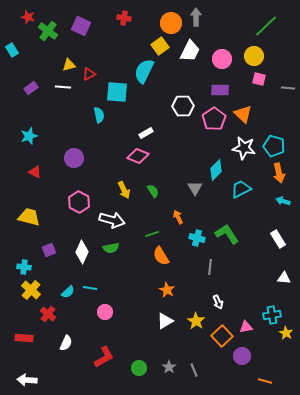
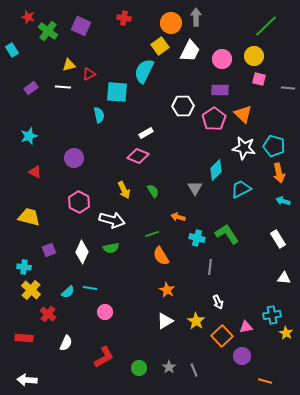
orange arrow at (178, 217): rotated 48 degrees counterclockwise
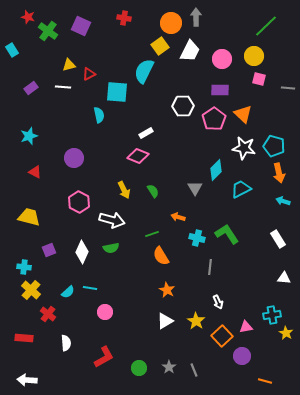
white semicircle at (66, 343): rotated 28 degrees counterclockwise
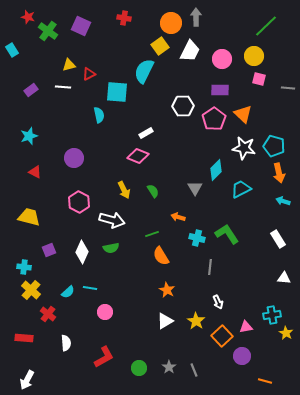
purple rectangle at (31, 88): moved 2 px down
white arrow at (27, 380): rotated 66 degrees counterclockwise
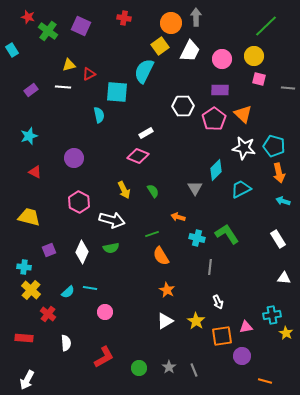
orange square at (222, 336): rotated 35 degrees clockwise
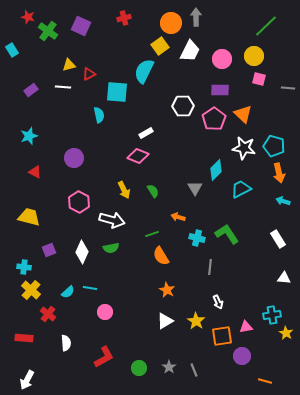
red cross at (124, 18): rotated 24 degrees counterclockwise
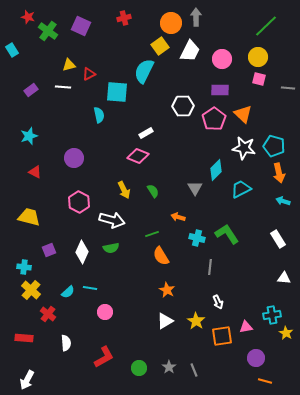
yellow circle at (254, 56): moved 4 px right, 1 px down
purple circle at (242, 356): moved 14 px right, 2 px down
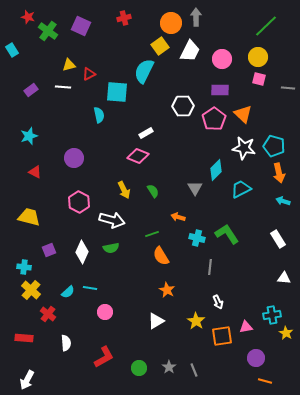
white triangle at (165, 321): moved 9 px left
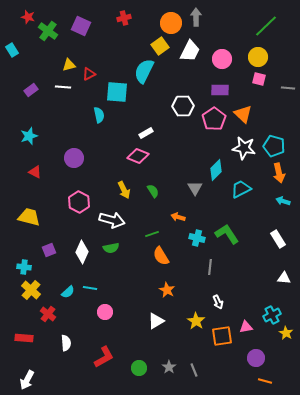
cyan cross at (272, 315): rotated 18 degrees counterclockwise
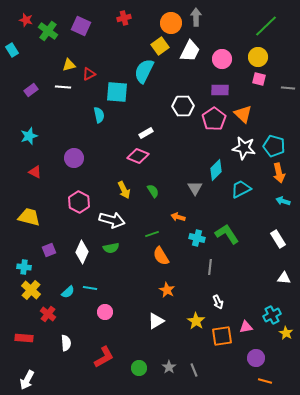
red star at (28, 17): moved 2 px left, 3 px down
